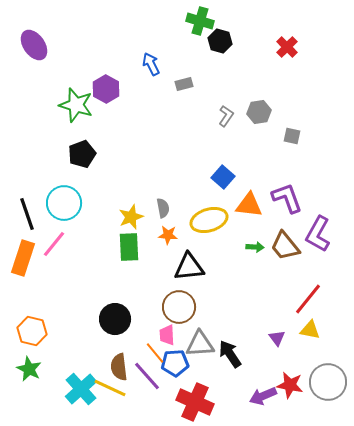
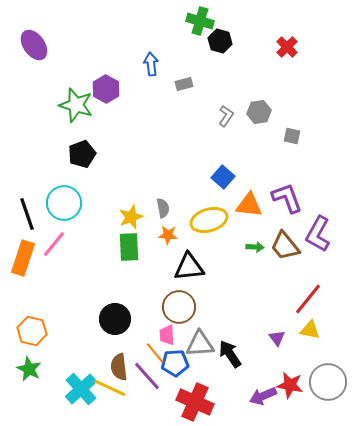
blue arrow at (151, 64): rotated 20 degrees clockwise
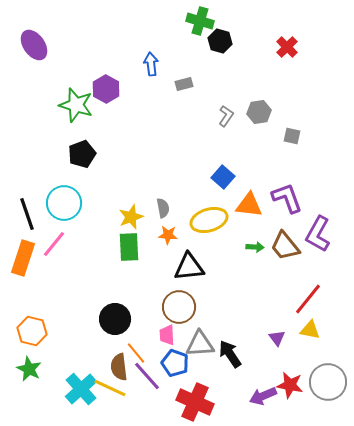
orange line at (155, 353): moved 19 px left
blue pentagon at (175, 363): rotated 24 degrees clockwise
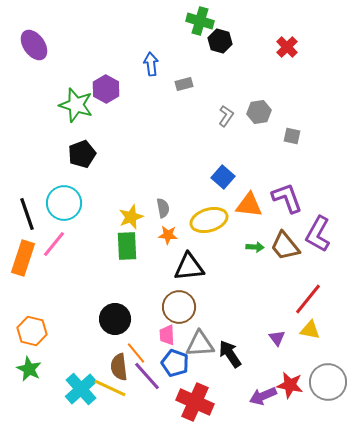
green rectangle at (129, 247): moved 2 px left, 1 px up
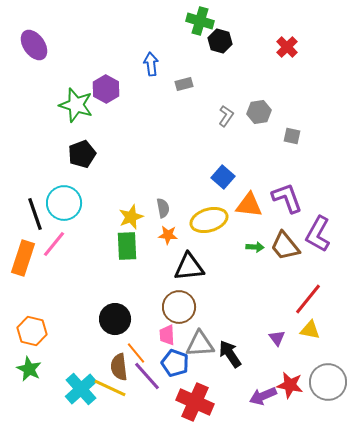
black line at (27, 214): moved 8 px right
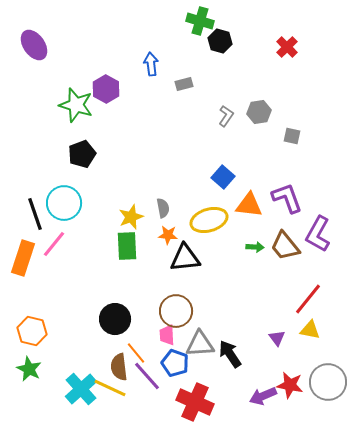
black triangle at (189, 267): moved 4 px left, 9 px up
brown circle at (179, 307): moved 3 px left, 4 px down
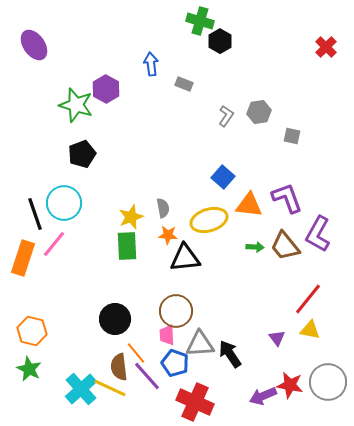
black hexagon at (220, 41): rotated 15 degrees clockwise
red cross at (287, 47): moved 39 px right
gray rectangle at (184, 84): rotated 36 degrees clockwise
